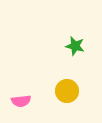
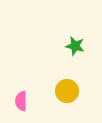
pink semicircle: rotated 96 degrees clockwise
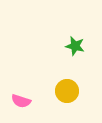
pink semicircle: rotated 72 degrees counterclockwise
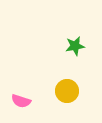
green star: rotated 24 degrees counterclockwise
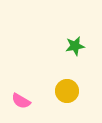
pink semicircle: rotated 12 degrees clockwise
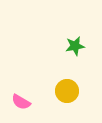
pink semicircle: moved 1 px down
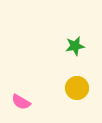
yellow circle: moved 10 px right, 3 px up
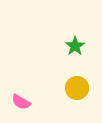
green star: rotated 24 degrees counterclockwise
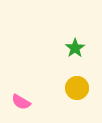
green star: moved 2 px down
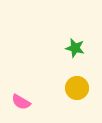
green star: rotated 24 degrees counterclockwise
